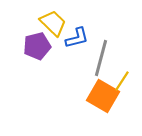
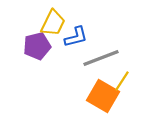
yellow trapezoid: rotated 72 degrees clockwise
blue L-shape: moved 1 px left, 1 px up
gray line: rotated 54 degrees clockwise
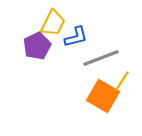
purple pentagon: rotated 12 degrees counterclockwise
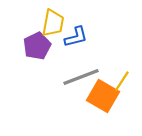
yellow trapezoid: rotated 16 degrees counterclockwise
gray line: moved 20 px left, 19 px down
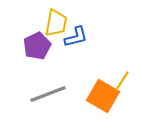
yellow trapezoid: moved 3 px right
gray line: moved 33 px left, 17 px down
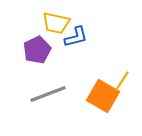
yellow trapezoid: rotated 92 degrees clockwise
purple pentagon: moved 4 px down
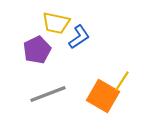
blue L-shape: moved 3 px right; rotated 20 degrees counterclockwise
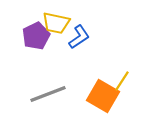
purple pentagon: moved 1 px left, 14 px up
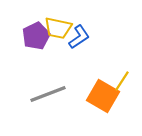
yellow trapezoid: moved 2 px right, 5 px down
